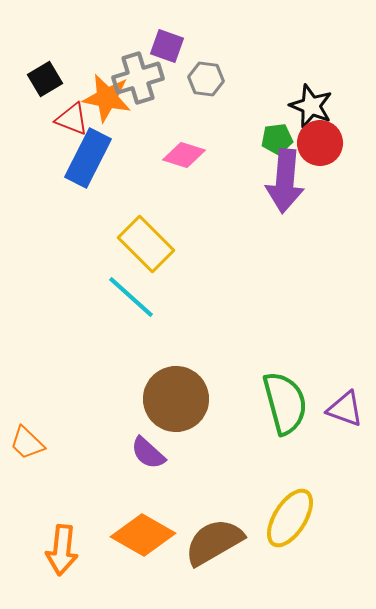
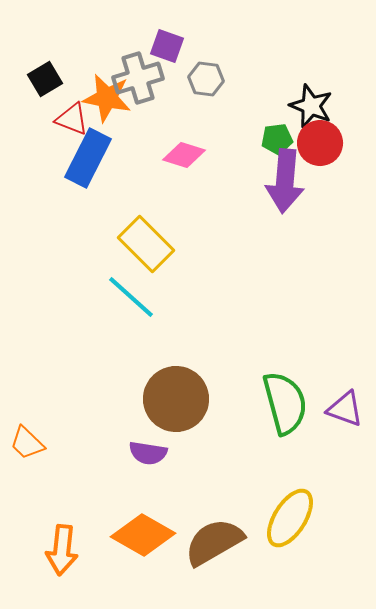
purple semicircle: rotated 33 degrees counterclockwise
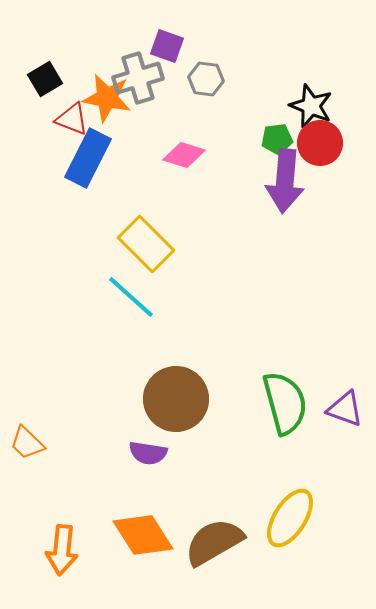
orange diamond: rotated 28 degrees clockwise
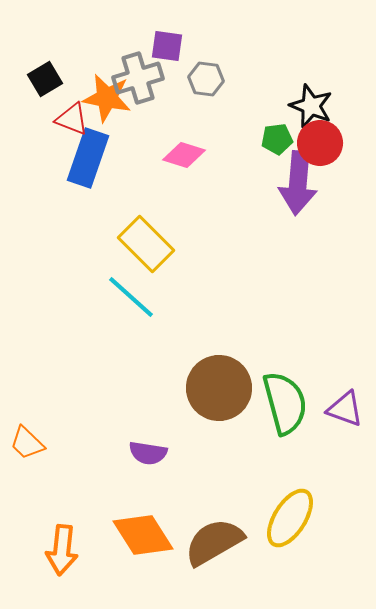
purple square: rotated 12 degrees counterclockwise
blue rectangle: rotated 8 degrees counterclockwise
purple arrow: moved 13 px right, 2 px down
brown circle: moved 43 px right, 11 px up
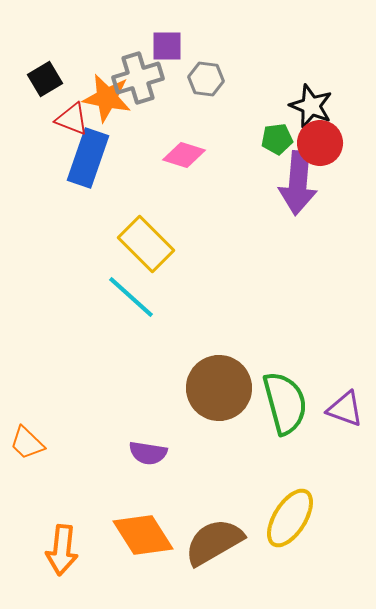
purple square: rotated 8 degrees counterclockwise
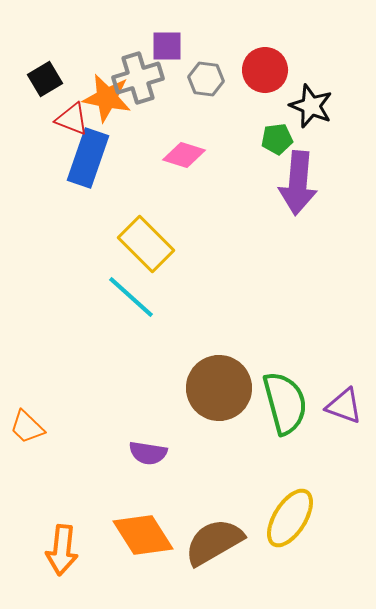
red circle: moved 55 px left, 73 px up
purple triangle: moved 1 px left, 3 px up
orange trapezoid: moved 16 px up
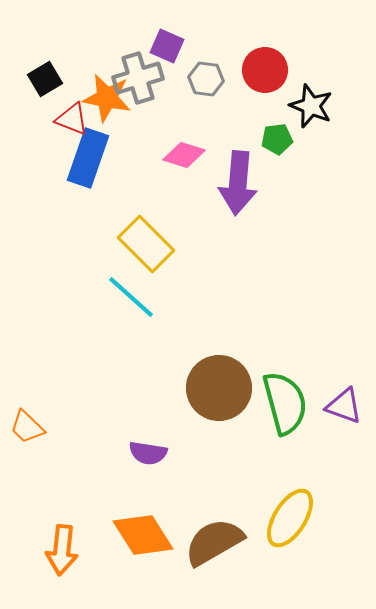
purple square: rotated 24 degrees clockwise
purple arrow: moved 60 px left
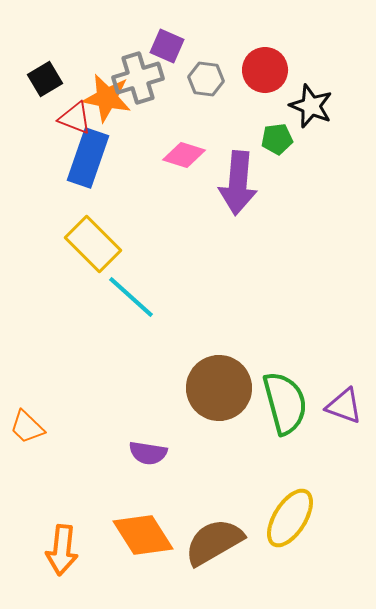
red triangle: moved 3 px right, 1 px up
yellow rectangle: moved 53 px left
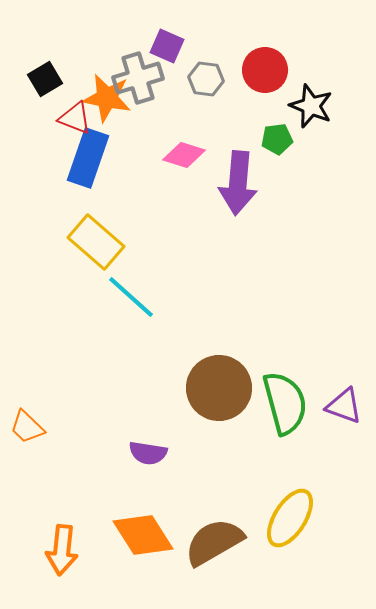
yellow rectangle: moved 3 px right, 2 px up; rotated 4 degrees counterclockwise
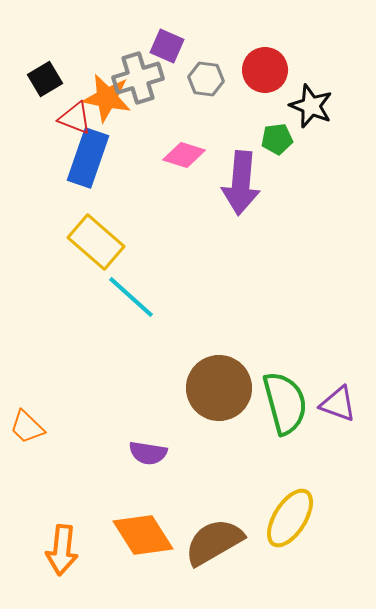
purple arrow: moved 3 px right
purple triangle: moved 6 px left, 2 px up
